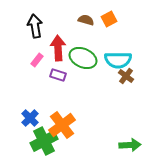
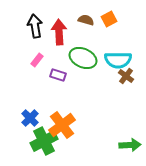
red arrow: moved 1 px right, 16 px up
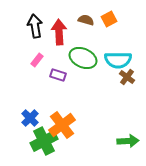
brown cross: moved 1 px right, 1 px down
green arrow: moved 2 px left, 4 px up
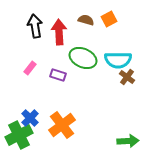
pink rectangle: moved 7 px left, 8 px down
green cross: moved 25 px left, 6 px up
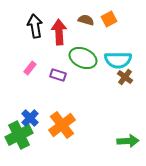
brown cross: moved 2 px left
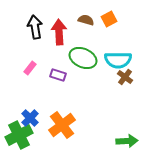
black arrow: moved 1 px down
green arrow: moved 1 px left
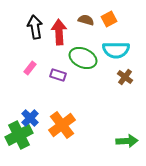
cyan semicircle: moved 2 px left, 10 px up
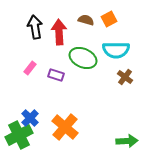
purple rectangle: moved 2 px left
orange cross: moved 3 px right, 2 px down; rotated 12 degrees counterclockwise
